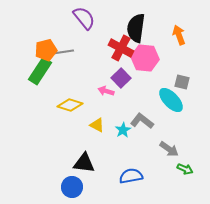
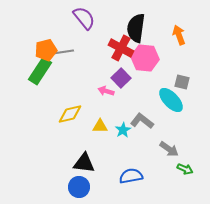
yellow diamond: moved 9 px down; rotated 30 degrees counterclockwise
yellow triangle: moved 3 px right, 1 px down; rotated 28 degrees counterclockwise
blue circle: moved 7 px right
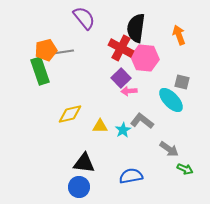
green rectangle: rotated 52 degrees counterclockwise
pink arrow: moved 23 px right; rotated 21 degrees counterclockwise
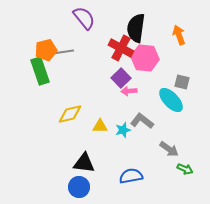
cyan star: rotated 14 degrees clockwise
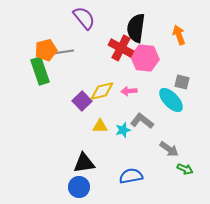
purple square: moved 39 px left, 23 px down
yellow diamond: moved 32 px right, 23 px up
black triangle: rotated 15 degrees counterclockwise
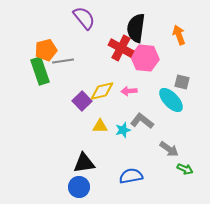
gray line: moved 9 px down
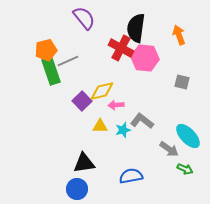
gray line: moved 5 px right; rotated 15 degrees counterclockwise
green rectangle: moved 11 px right
pink arrow: moved 13 px left, 14 px down
cyan ellipse: moved 17 px right, 36 px down
blue circle: moved 2 px left, 2 px down
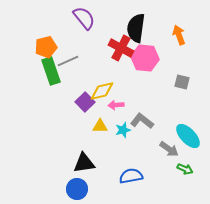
orange pentagon: moved 3 px up
purple square: moved 3 px right, 1 px down
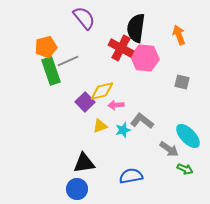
yellow triangle: rotated 21 degrees counterclockwise
